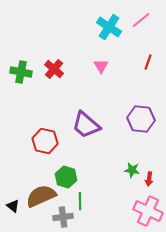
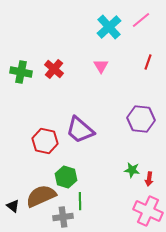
cyan cross: rotated 15 degrees clockwise
purple trapezoid: moved 6 px left, 5 px down
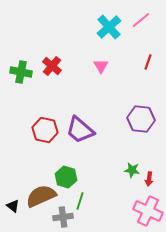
red cross: moved 2 px left, 3 px up
red hexagon: moved 11 px up
green line: rotated 18 degrees clockwise
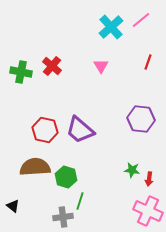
cyan cross: moved 2 px right
brown semicircle: moved 6 px left, 29 px up; rotated 20 degrees clockwise
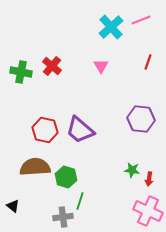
pink line: rotated 18 degrees clockwise
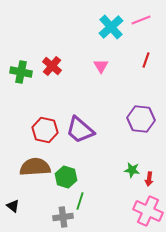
red line: moved 2 px left, 2 px up
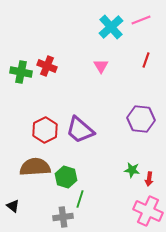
red cross: moved 5 px left; rotated 18 degrees counterclockwise
red hexagon: rotated 20 degrees clockwise
green line: moved 2 px up
